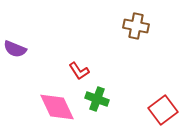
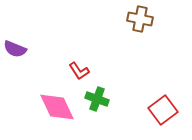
brown cross: moved 4 px right, 7 px up
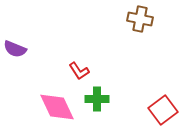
green cross: rotated 20 degrees counterclockwise
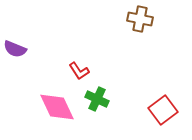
green cross: rotated 25 degrees clockwise
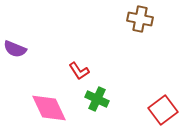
pink diamond: moved 8 px left, 1 px down
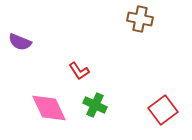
purple semicircle: moved 5 px right, 7 px up
green cross: moved 2 px left, 6 px down
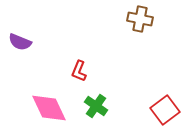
red L-shape: rotated 55 degrees clockwise
green cross: moved 1 px right, 1 px down; rotated 10 degrees clockwise
red square: moved 2 px right
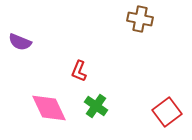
red square: moved 2 px right, 2 px down
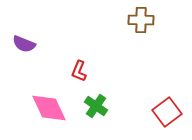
brown cross: moved 1 px right, 1 px down; rotated 10 degrees counterclockwise
purple semicircle: moved 4 px right, 2 px down
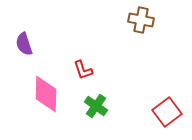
brown cross: rotated 10 degrees clockwise
purple semicircle: rotated 50 degrees clockwise
red L-shape: moved 4 px right, 1 px up; rotated 40 degrees counterclockwise
pink diamond: moved 3 px left, 14 px up; rotated 27 degrees clockwise
